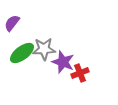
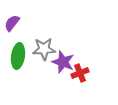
green ellipse: moved 4 px left, 3 px down; rotated 45 degrees counterclockwise
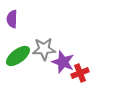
purple semicircle: moved 4 px up; rotated 36 degrees counterclockwise
green ellipse: rotated 45 degrees clockwise
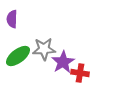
purple star: rotated 20 degrees clockwise
red cross: rotated 30 degrees clockwise
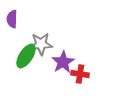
gray star: moved 3 px left, 5 px up
green ellipse: moved 8 px right; rotated 20 degrees counterclockwise
red cross: moved 1 px down
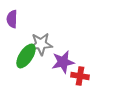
purple star: rotated 20 degrees clockwise
red cross: moved 2 px down
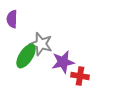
gray star: rotated 20 degrees clockwise
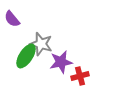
purple semicircle: rotated 42 degrees counterclockwise
purple star: moved 2 px left
red cross: rotated 24 degrees counterclockwise
